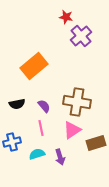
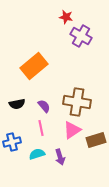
purple cross: rotated 20 degrees counterclockwise
brown rectangle: moved 3 px up
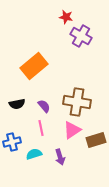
cyan semicircle: moved 3 px left
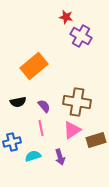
black semicircle: moved 1 px right, 2 px up
cyan semicircle: moved 1 px left, 2 px down
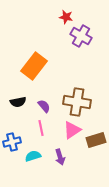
orange rectangle: rotated 12 degrees counterclockwise
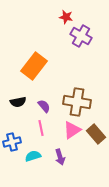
brown rectangle: moved 6 px up; rotated 66 degrees clockwise
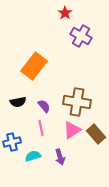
red star: moved 1 px left, 4 px up; rotated 24 degrees clockwise
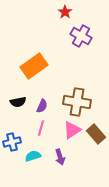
red star: moved 1 px up
orange rectangle: rotated 16 degrees clockwise
purple semicircle: moved 2 px left; rotated 64 degrees clockwise
pink line: rotated 28 degrees clockwise
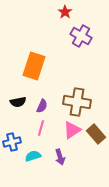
orange rectangle: rotated 36 degrees counterclockwise
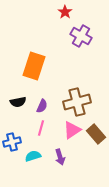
brown cross: rotated 24 degrees counterclockwise
